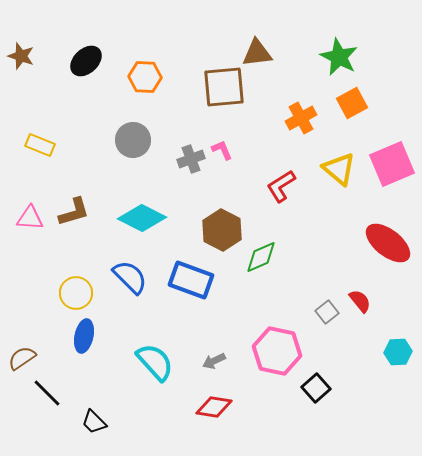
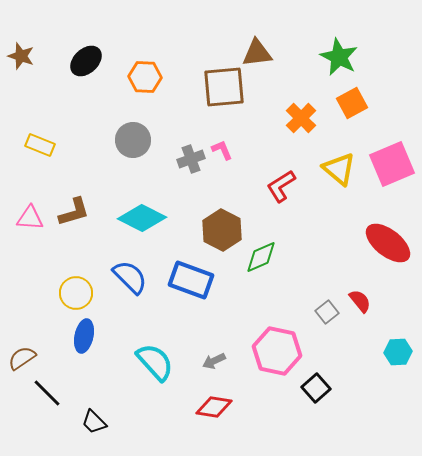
orange cross: rotated 16 degrees counterclockwise
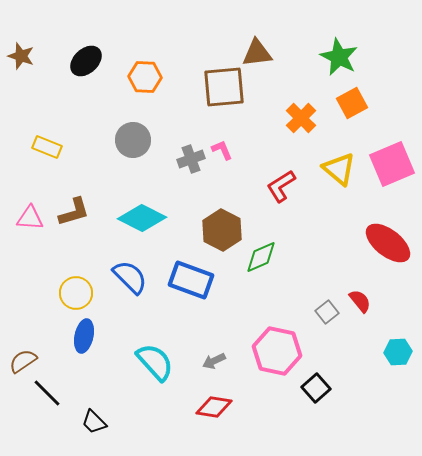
yellow rectangle: moved 7 px right, 2 px down
brown semicircle: moved 1 px right, 3 px down
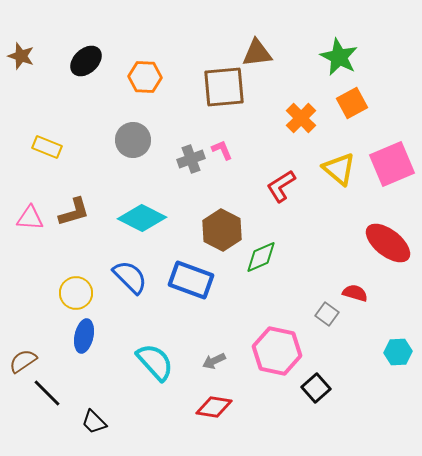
red semicircle: moved 5 px left, 8 px up; rotated 35 degrees counterclockwise
gray square: moved 2 px down; rotated 15 degrees counterclockwise
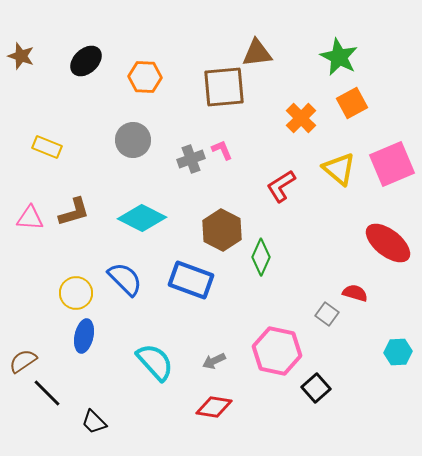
green diamond: rotated 42 degrees counterclockwise
blue semicircle: moved 5 px left, 2 px down
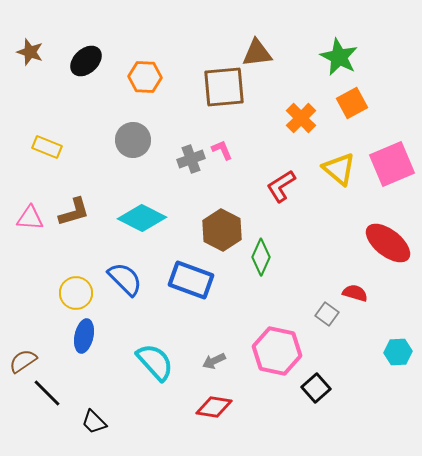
brown star: moved 9 px right, 4 px up
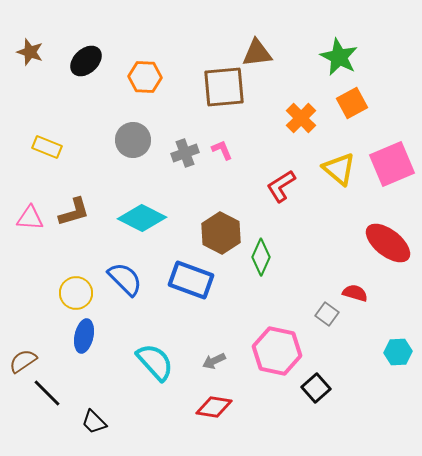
gray cross: moved 6 px left, 6 px up
brown hexagon: moved 1 px left, 3 px down
